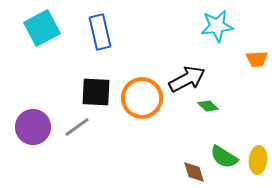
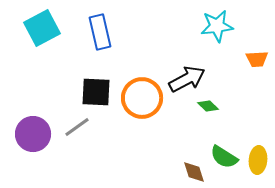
purple circle: moved 7 px down
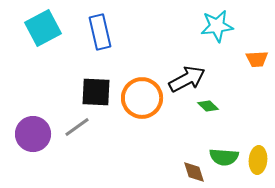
cyan square: moved 1 px right
green semicircle: rotated 28 degrees counterclockwise
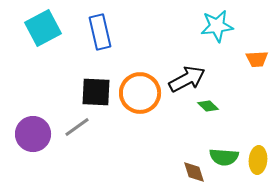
orange circle: moved 2 px left, 5 px up
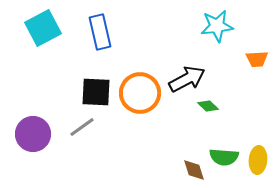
gray line: moved 5 px right
brown diamond: moved 2 px up
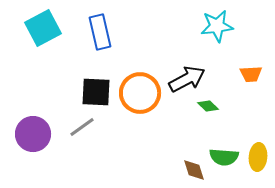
orange trapezoid: moved 6 px left, 15 px down
yellow ellipse: moved 3 px up
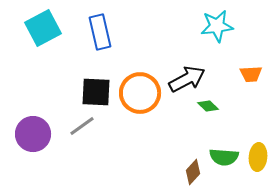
gray line: moved 1 px up
brown diamond: moved 1 px left, 2 px down; rotated 60 degrees clockwise
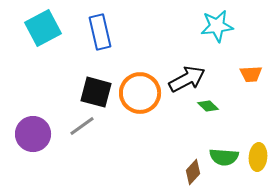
black square: rotated 12 degrees clockwise
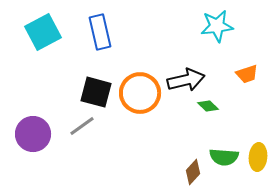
cyan square: moved 4 px down
orange trapezoid: moved 4 px left; rotated 15 degrees counterclockwise
black arrow: moved 1 px left, 1 px down; rotated 15 degrees clockwise
